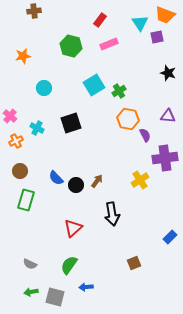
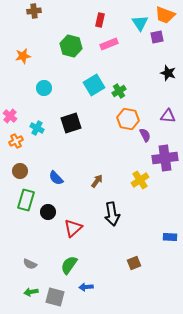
red rectangle: rotated 24 degrees counterclockwise
black circle: moved 28 px left, 27 px down
blue rectangle: rotated 48 degrees clockwise
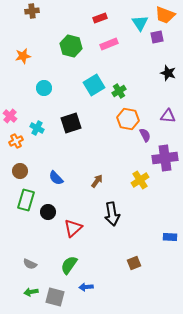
brown cross: moved 2 px left
red rectangle: moved 2 px up; rotated 56 degrees clockwise
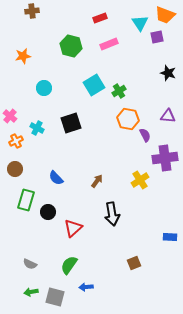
brown circle: moved 5 px left, 2 px up
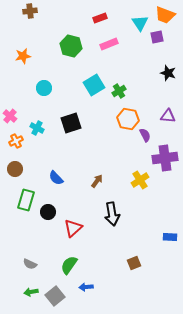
brown cross: moved 2 px left
gray square: moved 1 px up; rotated 36 degrees clockwise
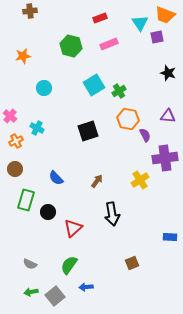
black square: moved 17 px right, 8 px down
brown square: moved 2 px left
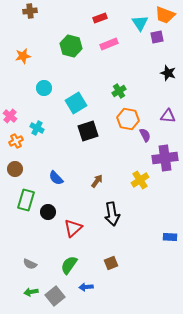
cyan square: moved 18 px left, 18 px down
brown square: moved 21 px left
